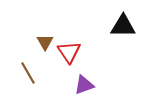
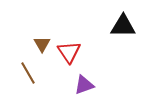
brown triangle: moved 3 px left, 2 px down
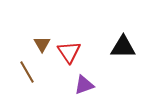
black triangle: moved 21 px down
brown line: moved 1 px left, 1 px up
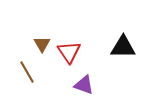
purple triangle: rotated 40 degrees clockwise
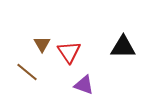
brown line: rotated 20 degrees counterclockwise
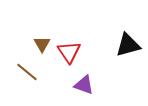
black triangle: moved 5 px right, 2 px up; rotated 16 degrees counterclockwise
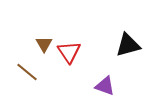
brown triangle: moved 2 px right
purple triangle: moved 21 px right, 1 px down
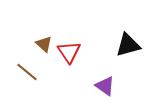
brown triangle: rotated 18 degrees counterclockwise
purple triangle: rotated 15 degrees clockwise
